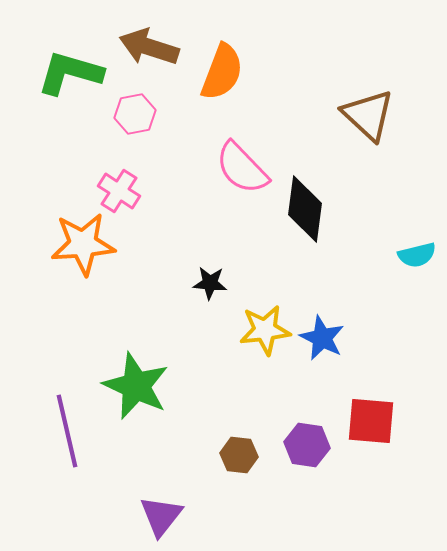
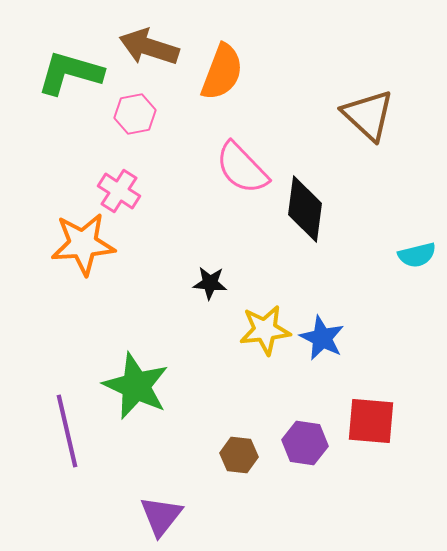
purple hexagon: moved 2 px left, 2 px up
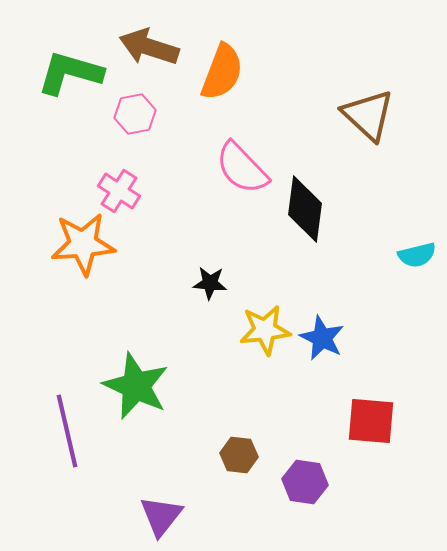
purple hexagon: moved 39 px down
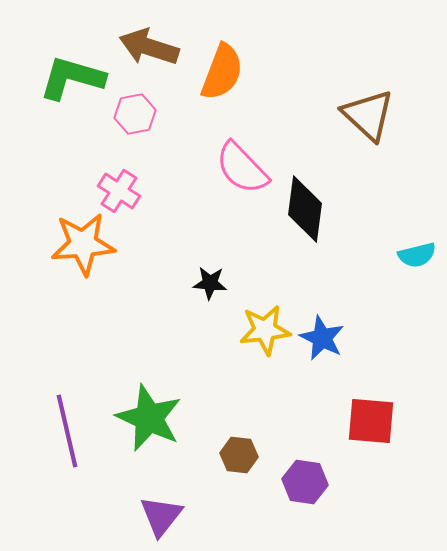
green L-shape: moved 2 px right, 5 px down
green star: moved 13 px right, 32 px down
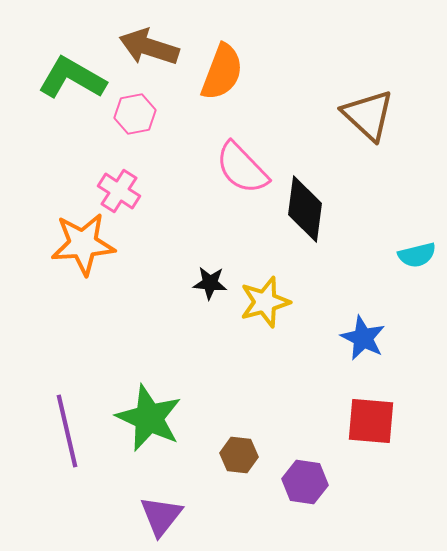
green L-shape: rotated 14 degrees clockwise
yellow star: moved 28 px up; rotated 9 degrees counterclockwise
blue star: moved 41 px right
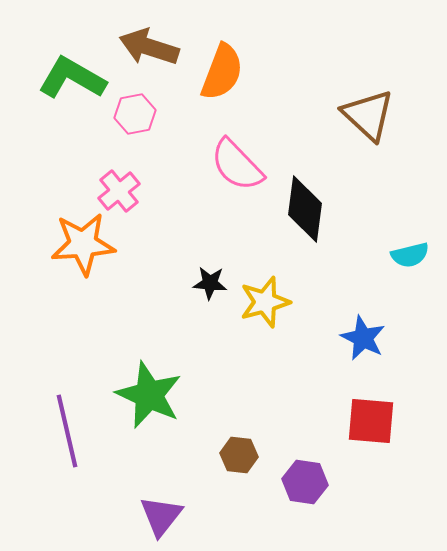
pink semicircle: moved 5 px left, 3 px up
pink cross: rotated 18 degrees clockwise
cyan semicircle: moved 7 px left
green star: moved 23 px up
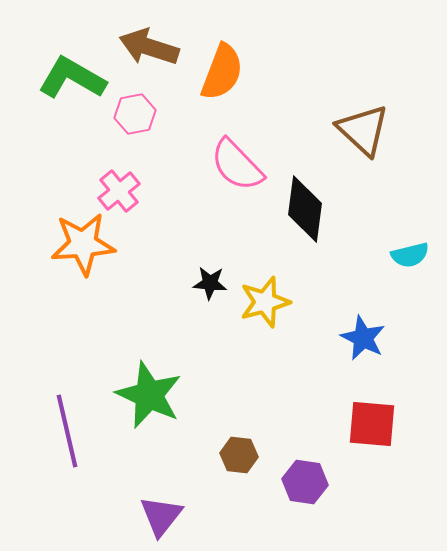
brown triangle: moved 5 px left, 15 px down
red square: moved 1 px right, 3 px down
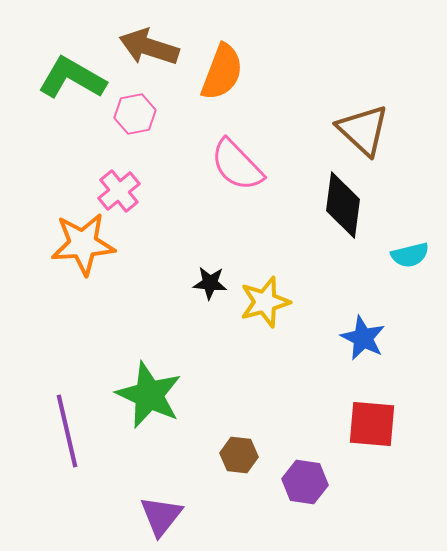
black diamond: moved 38 px right, 4 px up
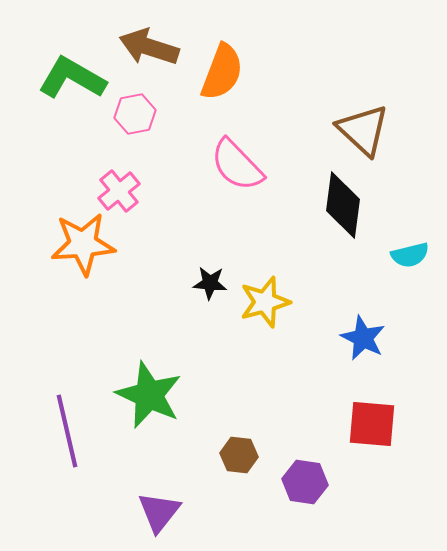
purple triangle: moved 2 px left, 4 px up
